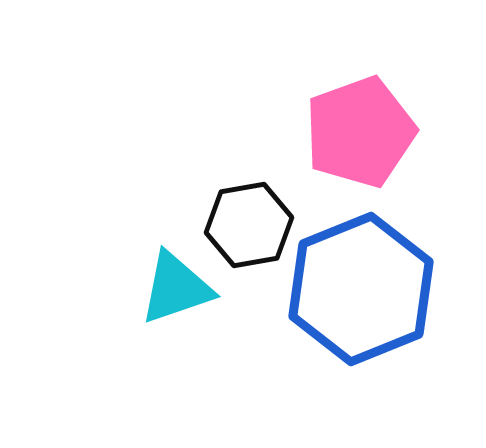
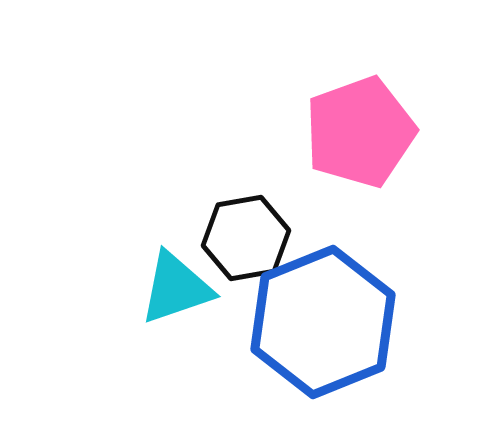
black hexagon: moved 3 px left, 13 px down
blue hexagon: moved 38 px left, 33 px down
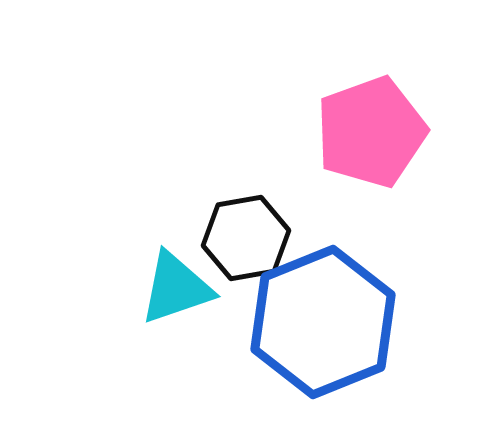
pink pentagon: moved 11 px right
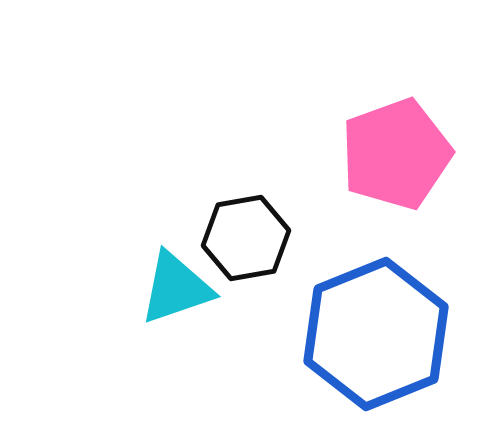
pink pentagon: moved 25 px right, 22 px down
blue hexagon: moved 53 px right, 12 px down
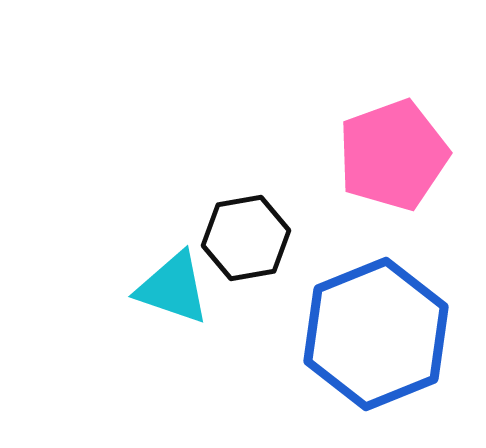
pink pentagon: moved 3 px left, 1 px down
cyan triangle: moved 3 px left; rotated 38 degrees clockwise
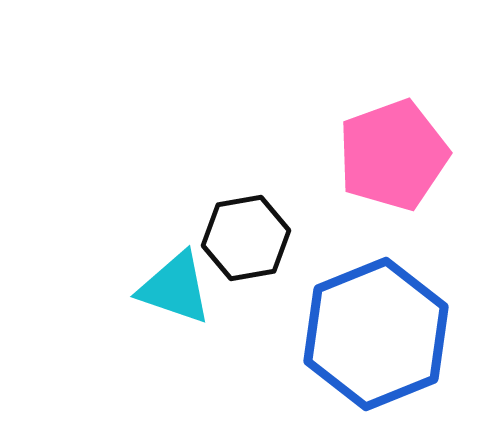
cyan triangle: moved 2 px right
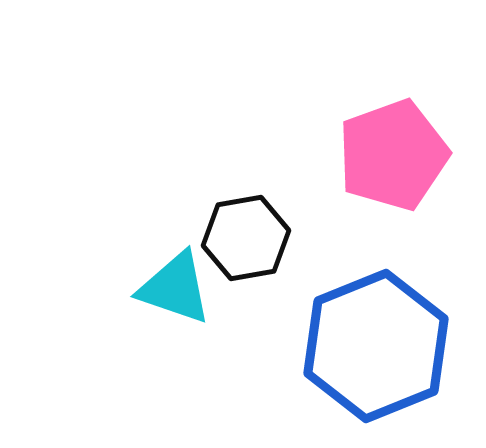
blue hexagon: moved 12 px down
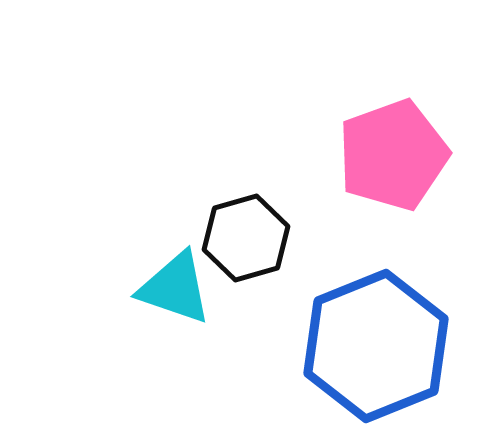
black hexagon: rotated 6 degrees counterclockwise
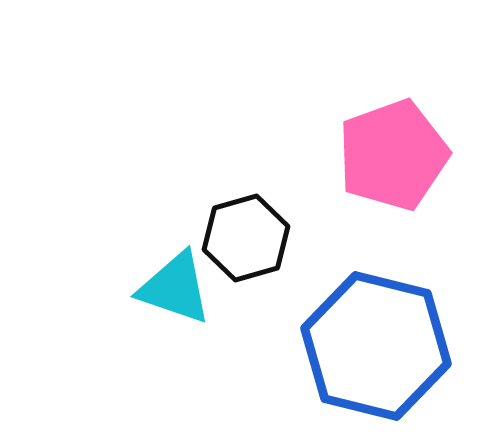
blue hexagon: rotated 24 degrees counterclockwise
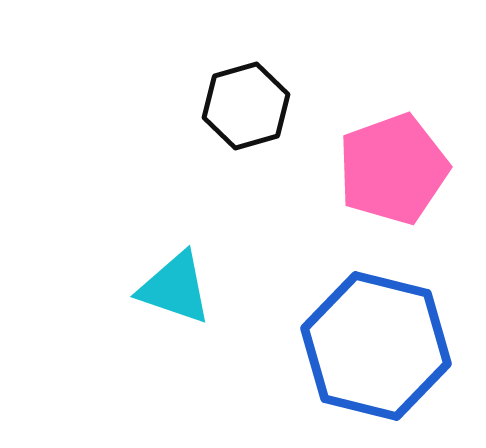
pink pentagon: moved 14 px down
black hexagon: moved 132 px up
